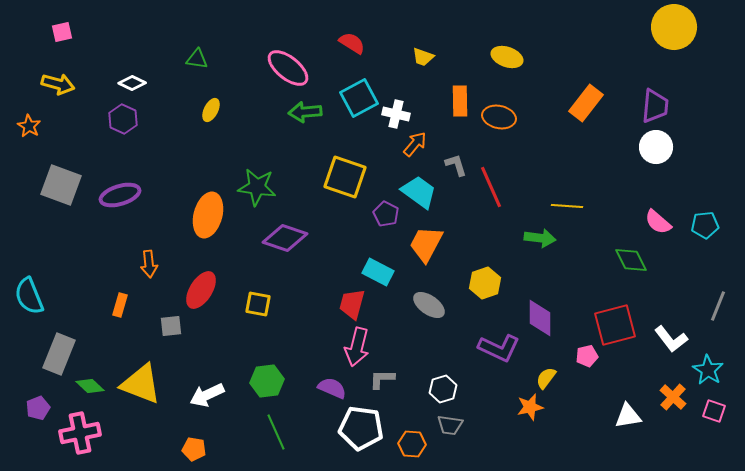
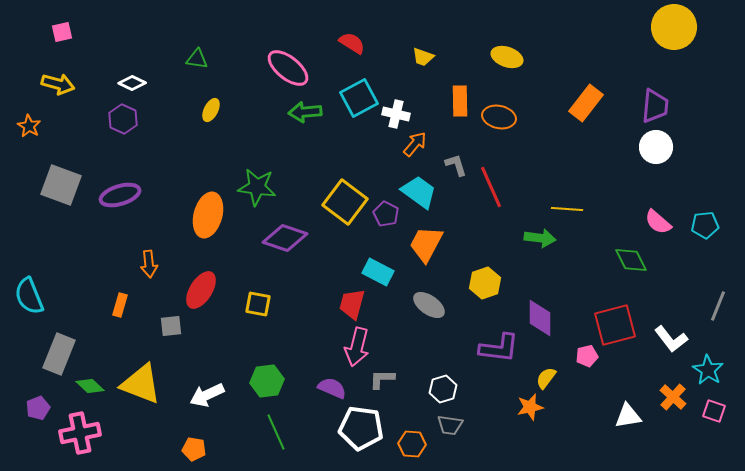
yellow square at (345, 177): moved 25 px down; rotated 18 degrees clockwise
yellow line at (567, 206): moved 3 px down
purple L-shape at (499, 348): rotated 18 degrees counterclockwise
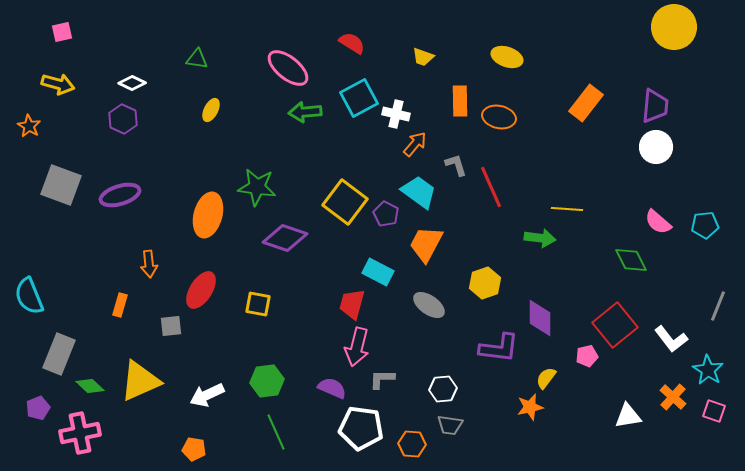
red square at (615, 325): rotated 24 degrees counterclockwise
yellow triangle at (141, 384): moved 1 px left, 3 px up; rotated 45 degrees counterclockwise
white hexagon at (443, 389): rotated 12 degrees clockwise
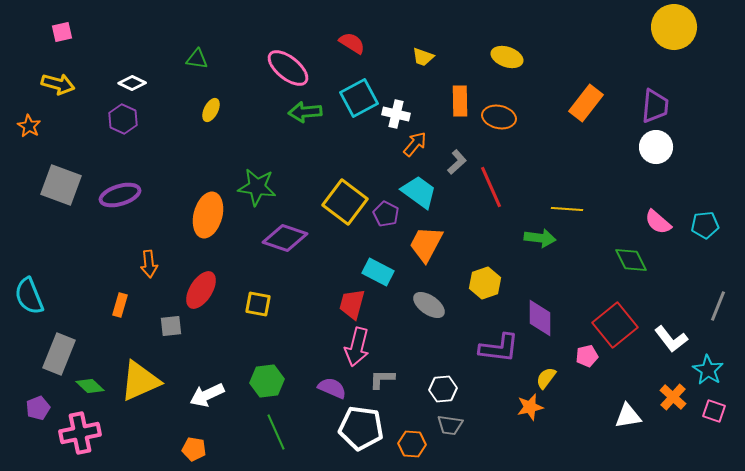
gray L-shape at (456, 165): moved 1 px right, 3 px up; rotated 65 degrees clockwise
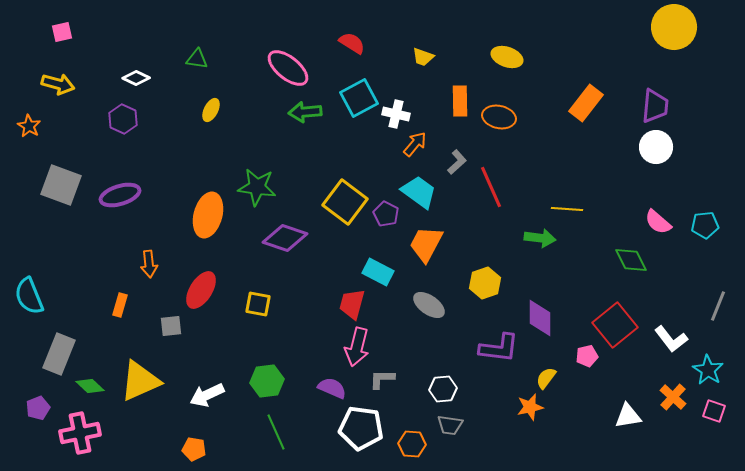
white diamond at (132, 83): moved 4 px right, 5 px up
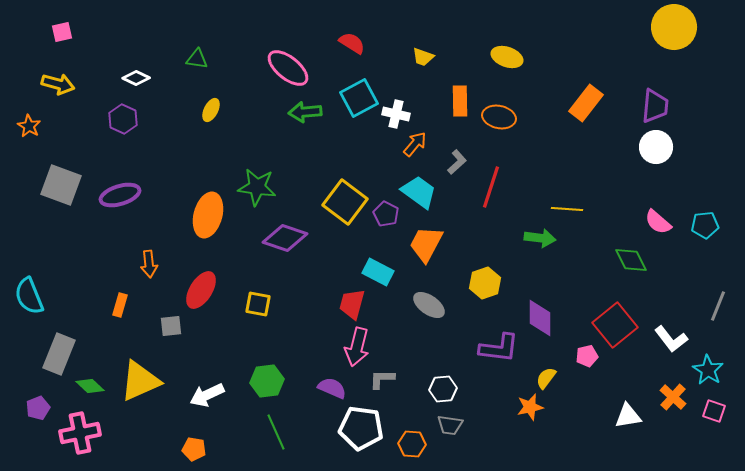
red line at (491, 187): rotated 42 degrees clockwise
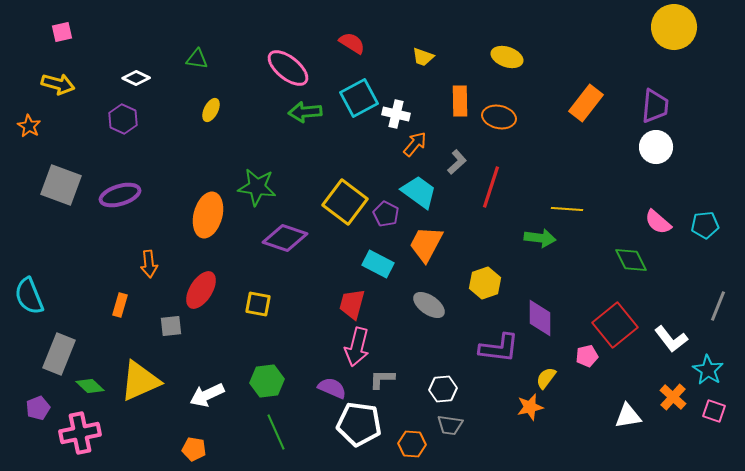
cyan rectangle at (378, 272): moved 8 px up
white pentagon at (361, 428): moved 2 px left, 4 px up
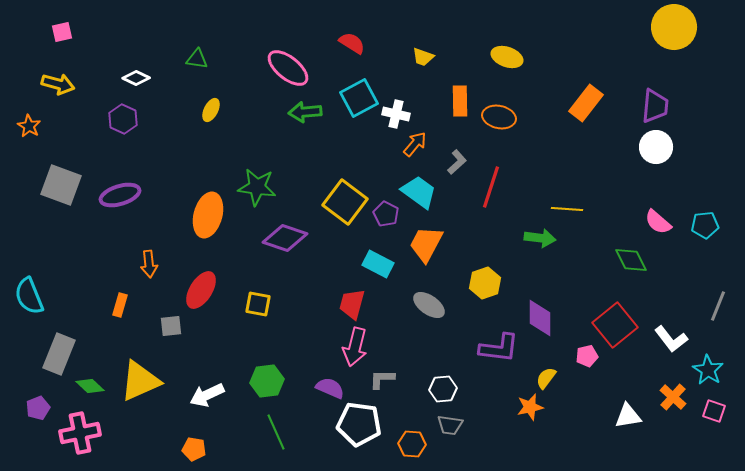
pink arrow at (357, 347): moved 2 px left
purple semicircle at (332, 388): moved 2 px left
